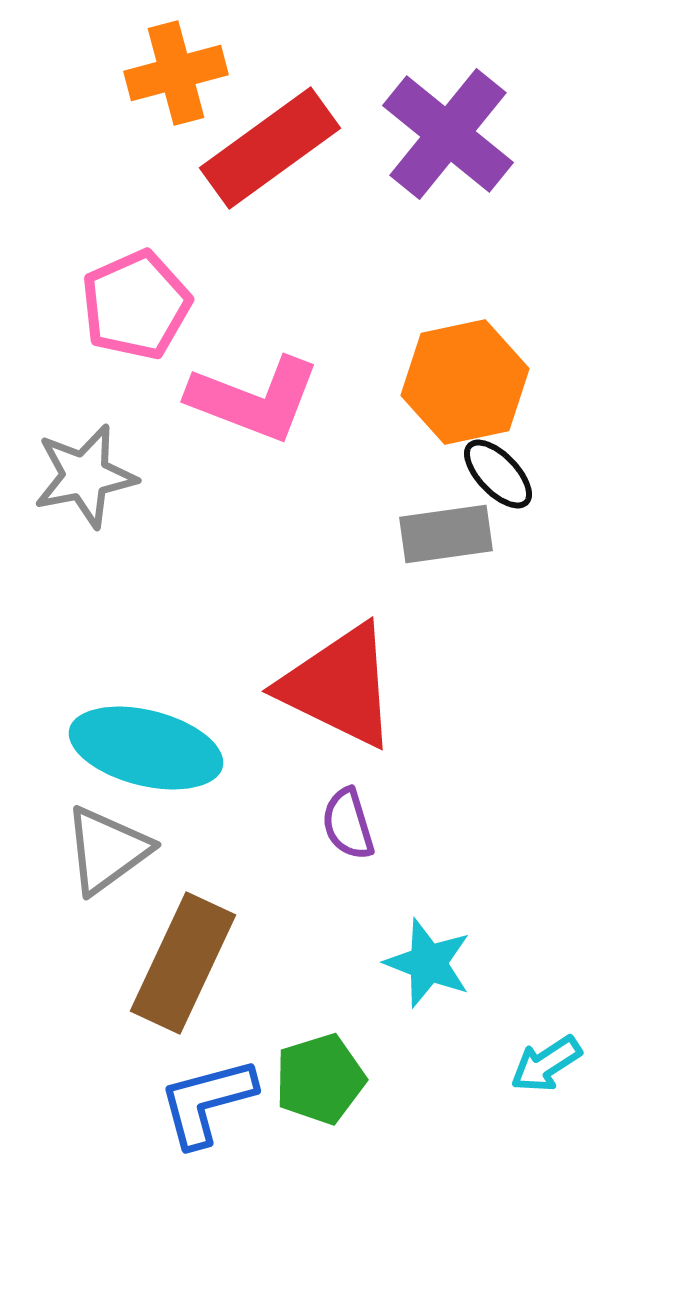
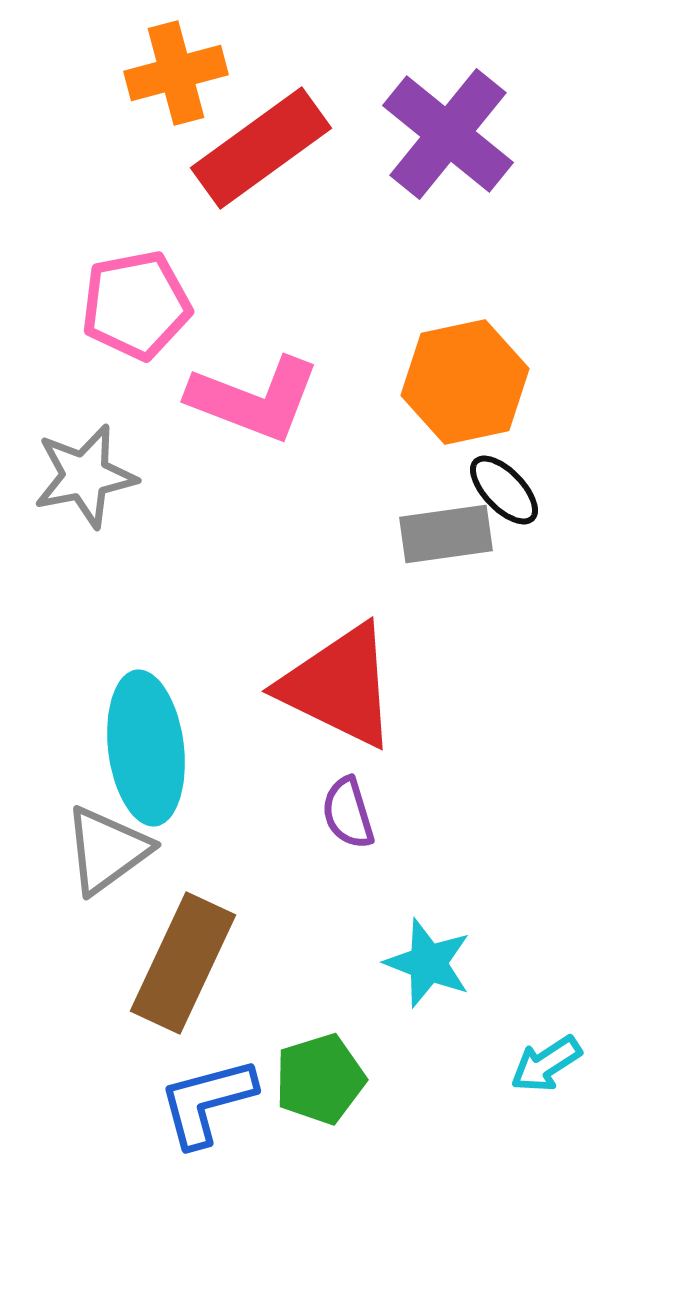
red rectangle: moved 9 px left
pink pentagon: rotated 13 degrees clockwise
black ellipse: moved 6 px right, 16 px down
cyan ellipse: rotated 69 degrees clockwise
purple semicircle: moved 11 px up
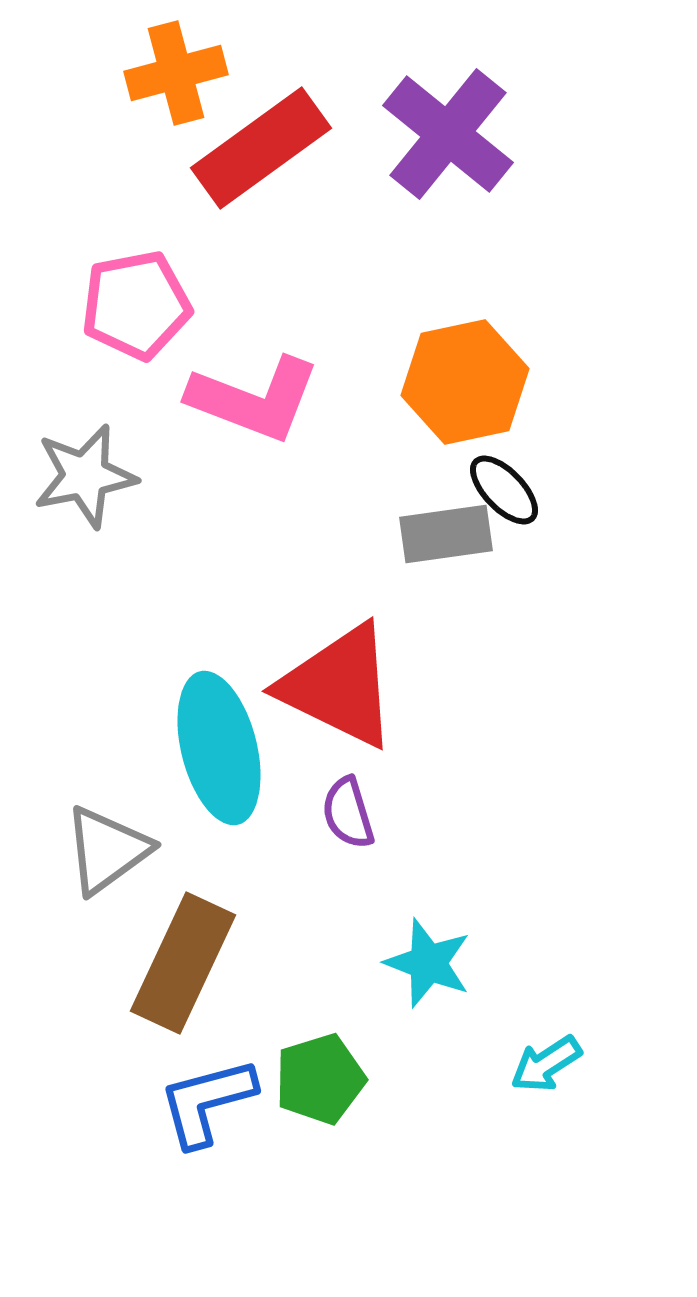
cyan ellipse: moved 73 px right; rotated 7 degrees counterclockwise
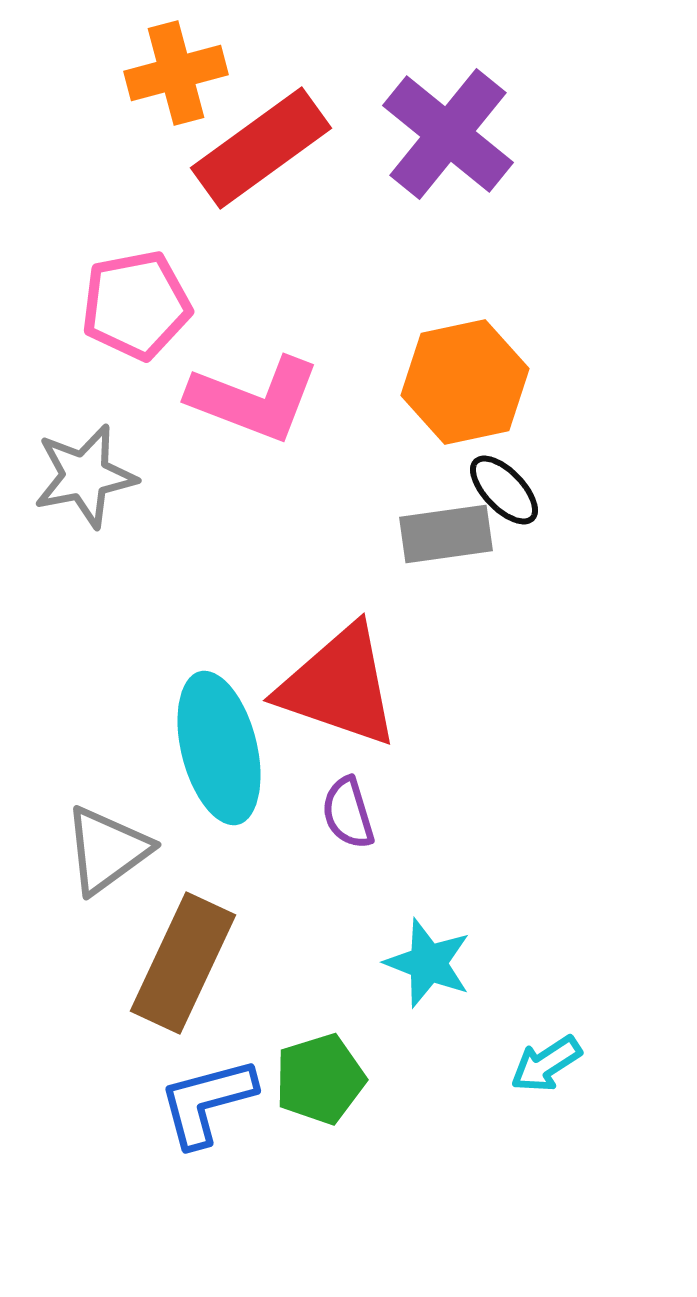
red triangle: rotated 7 degrees counterclockwise
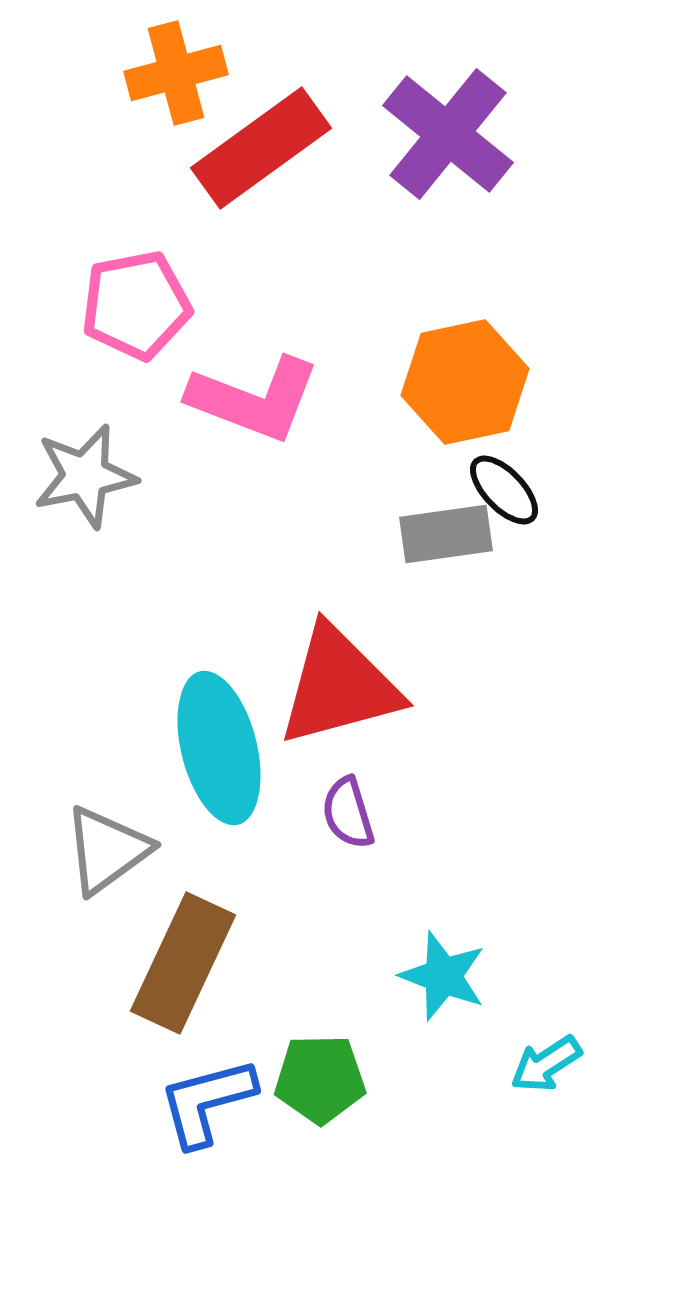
red triangle: rotated 34 degrees counterclockwise
cyan star: moved 15 px right, 13 px down
green pentagon: rotated 16 degrees clockwise
